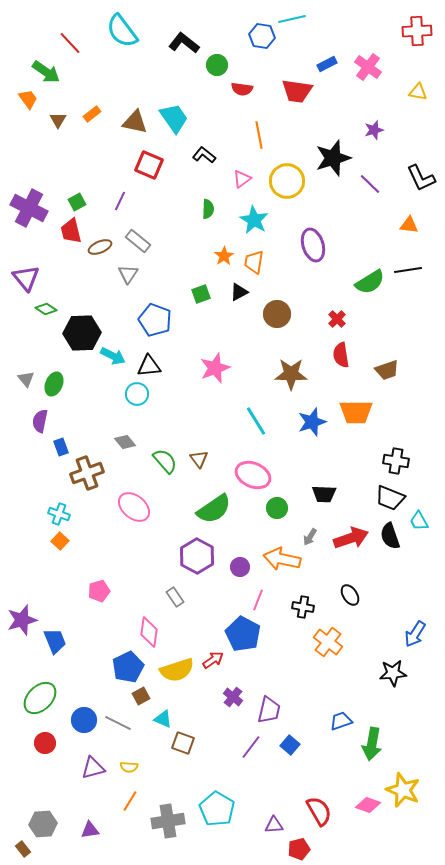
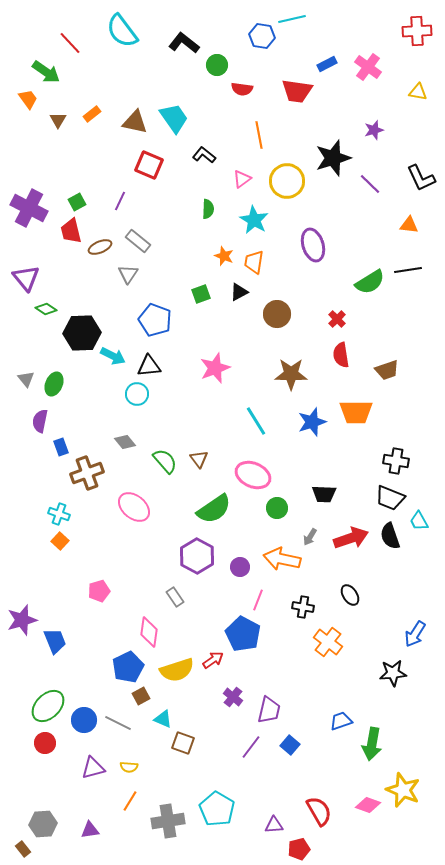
orange star at (224, 256): rotated 18 degrees counterclockwise
green ellipse at (40, 698): moved 8 px right, 8 px down
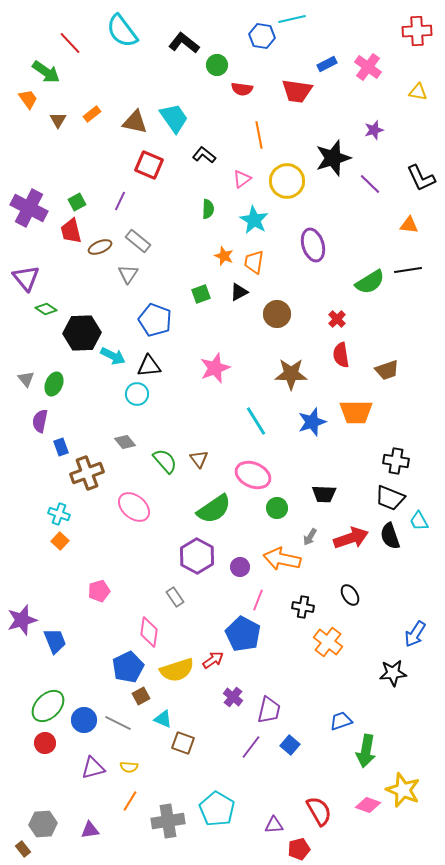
green arrow at (372, 744): moved 6 px left, 7 px down
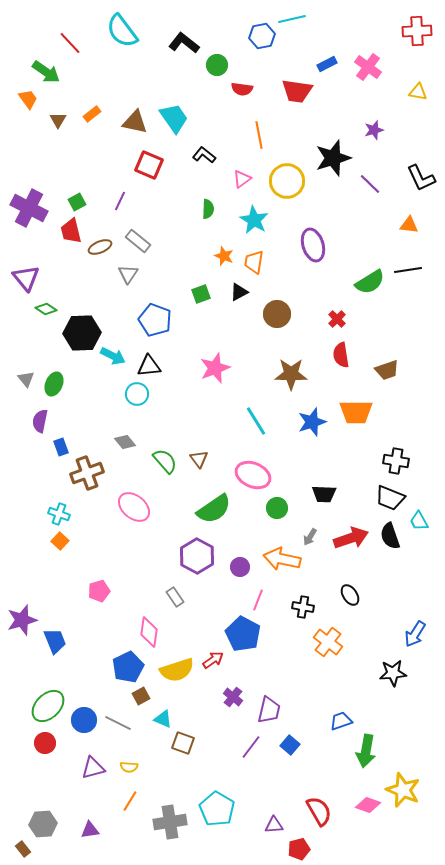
blue hexagon at (262, 36): rotated 20 degrees counterclockwise
gray cross at (168, 821): moved 2 px right, 1 px down
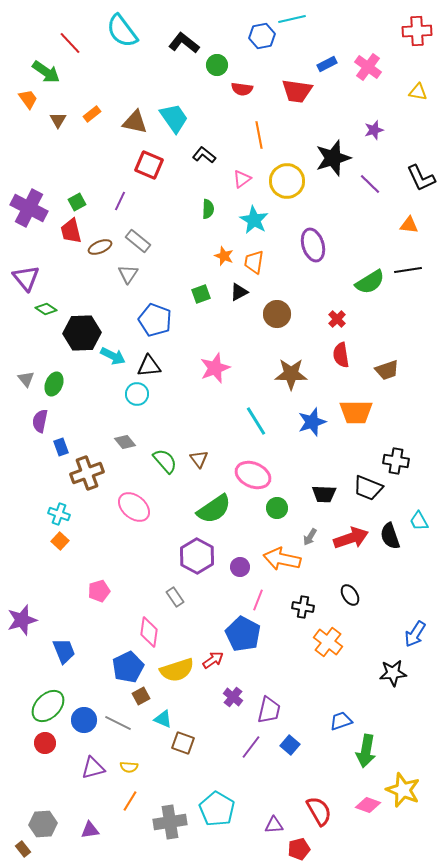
black trapezoid at (390, 498): moved 22 px left, 10 px up
blue trapezoid at (55, 641): moved 9 px right, 10 px down
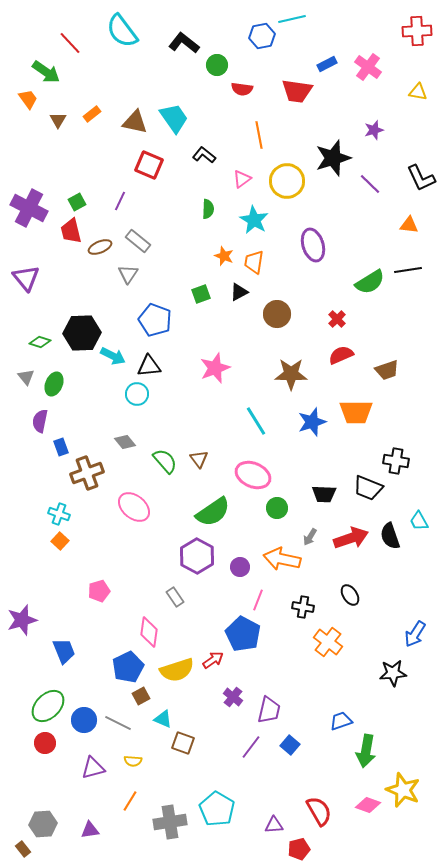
green diamond at (46, 309): moved 6 px left, 33 px down; rotated 15 degrees counterclockwise
red semicircle at (341, 355): rotated 75 degrees clockwise
gray triangle at (26, 379): moved 2 px up
green semicircle at (214, 509): moved 1 px left, 3 px down
yellow semicircle at (129, 767): moved 4 px right, 6 px up
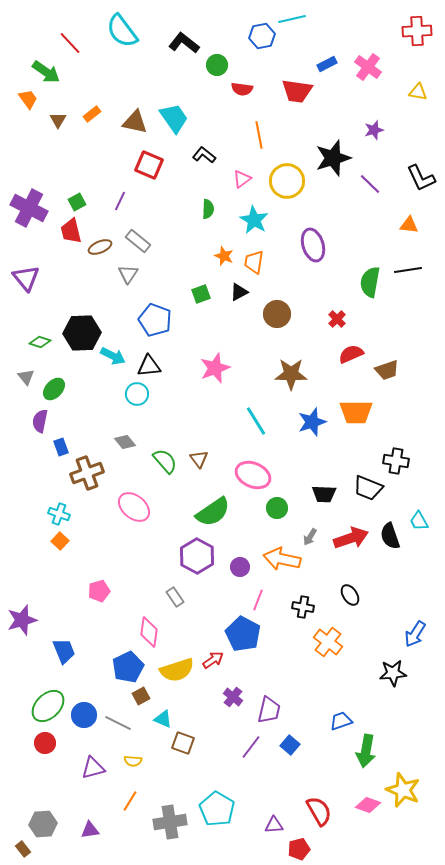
green semicircle at (370, 282): rotated 132 degrees clockwise
red semicircle at (341, 355): moved 10 px right, 1 px up
green ellipse at (54, 384): moved 5 px down; rotated 20 degrees clockwise
blue circle at (84, 720): moved 5 px up
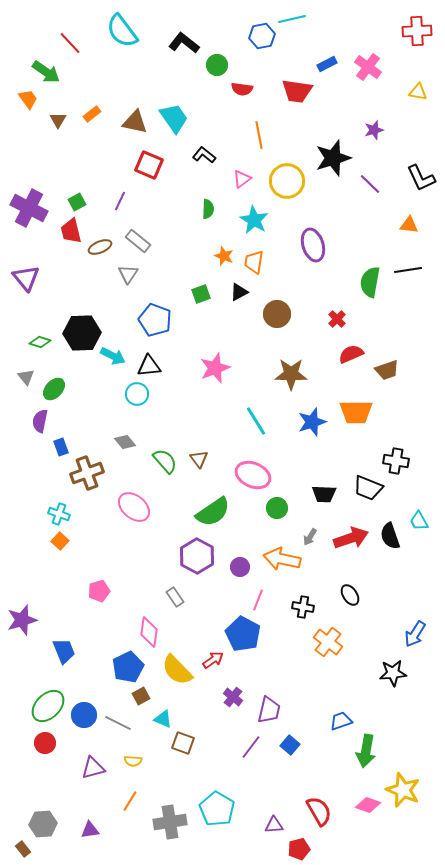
yellow semicircle at (177, 670): rotated 64 degrees clockwise
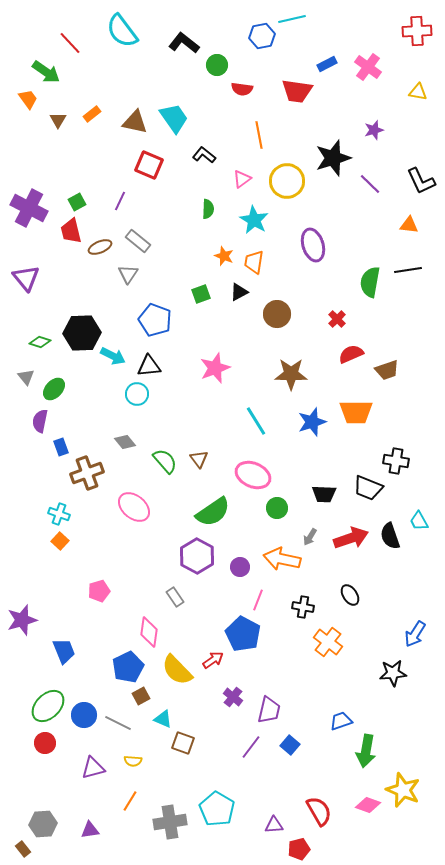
black L-shape at (421, 178): moved 3 px down
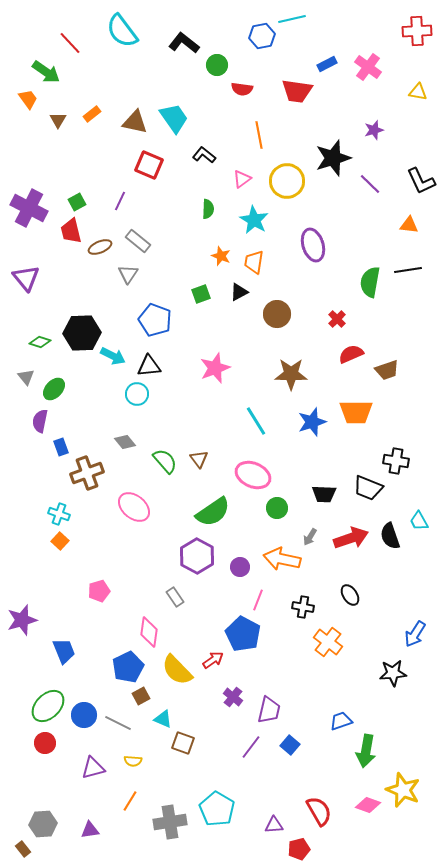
orange star at (224, 256): moved 3 px left
